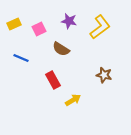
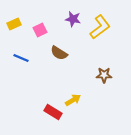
purple star: moved 4 px right, 2 px up
pink square: moved 1 px right, 1 px down
brown semicircle: moved 2 px left, 4 px down
brown star: rotated 14 degrees counterclockwise
red rectangle: moved 32 px down; rotated 30 degrees counterclockwise
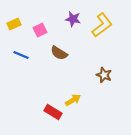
yellow L-shape: moved 2 px right, 2 px up
blue line: moved 3 px up
brown star: rotated 21 degrees clockwise
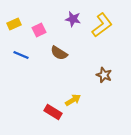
pink square: moved 1 px left
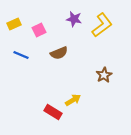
purple star: moved 1 px right
brown semicircle: rotated 54 degrees counterclockwise
brown star: rotated 21 degrees clockwise
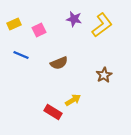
brown semicircle: moved 10 px down
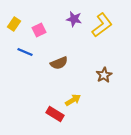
yellow rectangle: rotated 32 degrees counterclockwise
blue line: moved 4 px right, 3 px up
red rectangle: moved 2 px right, 2 px down
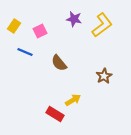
yellow rectangle: moved 2 px down
pink square: moved 1 px right, 1 px down
brown semicircle: rotated 72 degrees clockwise
brown star: moved 1 px down
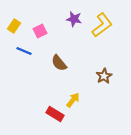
blue line: moved 1 px left, 1 px up
yellow arrow: rotated 21 degrees counterclockwise
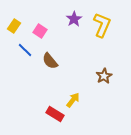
purple star: rotated 28 degrees clockwise
yellow L-shape: rotated 30 degrees counterclockwise
pink square: rotated 32 degrees counterclockwise
blue line: moved 1 px right, 1 px up; rotated 21 degrees clockwise
brown semicircle: moved 9 px left, 2 px up
